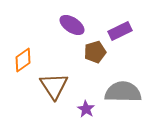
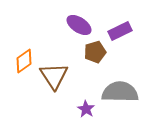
purple ellipse: moved 7 px right
orange diamond: moved 1 px right, 1 px down
brown triangle: moved 10 px up
gray semicircle: moved 3 px left
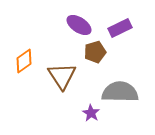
purple rectangle: moved 3 px up
brown triangle: moved 8 px right
purple star: moved 5 px right, 4 px down
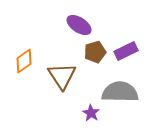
purple rectangle: moved 6 px right, 23 px down
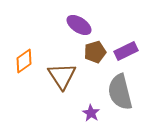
gray semicircle: rotated 105 degrees counterclockwise
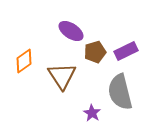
purple ellipse: moved 8 px left, 6 px down
purple star: moved 1 px right
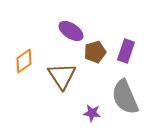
purple rectangle: rotated 45 degrees counterclockwise
gray semicircle: moved 5 px right, 5 px down; rotated 9 degrees counterclockwise
purple star: rotated 24 degrees counterclockwise
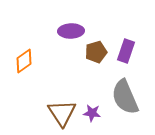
purple ellipse: rotated 35 degrees counterclockwise
brown pentagon: moved 1 px right
brown triangle: moved 37 px down
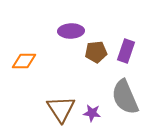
brown pentagon: rotated 10 degrees clockwise
orange diamond: rotated 35 degrees clockwise
brown triangle: moved 1 px left, 4 px up
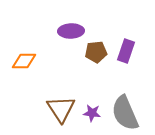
gray semicircle: moved 16 px down
